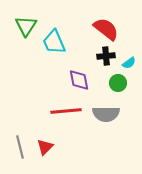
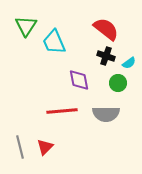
black cross: rotated 24 degrees clockwise
red line: moved 4 px left
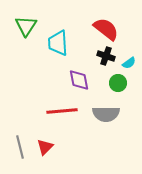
cyan trapezoid: moved 4 px right, 1 px down; rotated 20 degrees clockwise
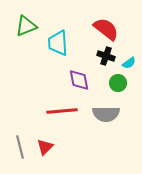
green triangle: rotated 35 degrees clockwise
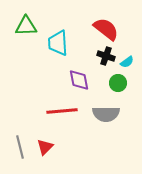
green triangle: rotated 20 degrees clockwise
cyan semicircle: moved 2 px left, 1 px up
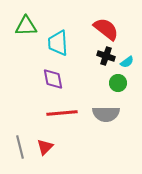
purple diamond: moved 26 px left, 1 px up
red line: moved 2 px down
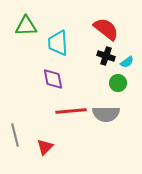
red line: moved 9 px right, 2 px up
gray line: moved 5 px left, 12 px up
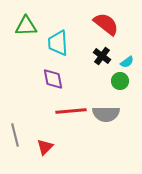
red semicircle: moved 5 px up
black cross: moved 4 px left; rotated 18 degrees clockwise
green circle: moved 2 px right, 2 px up
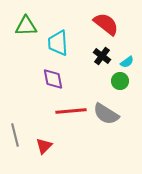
gray semicircle: rotated 32 degrees clockwise
red triangle: moved 1 px left, 1 px up
